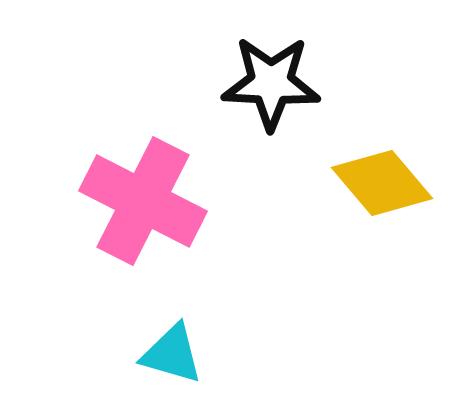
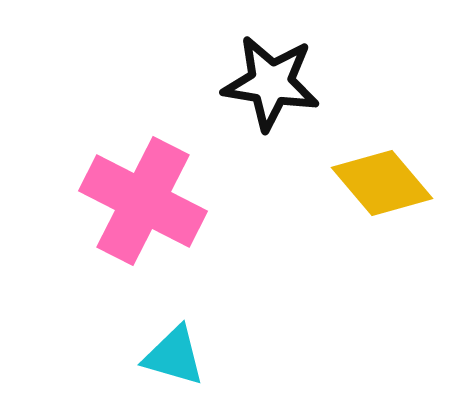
black star: rotated 6 degrees clockwise
cyan triangle: moved 2 px right, 2 px down
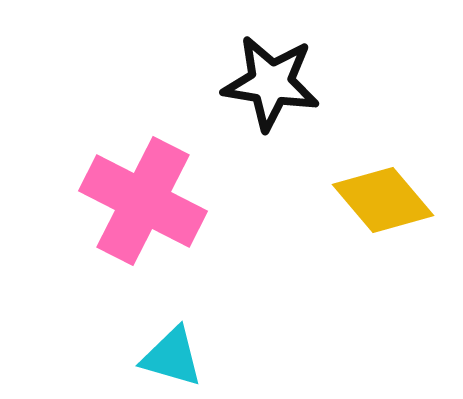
yellow diamond: moved 1 px right, 17 px down
cyan triangle: moved 2 px left, 1 px down
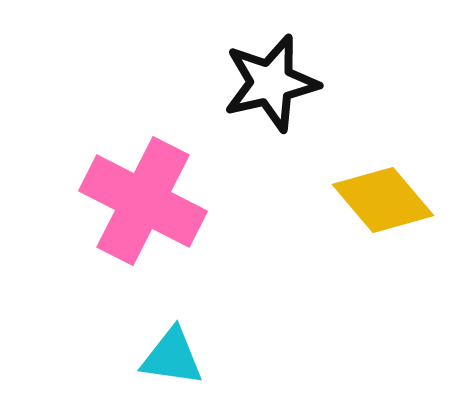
black star: rotated 22 degrees counterclockwise
cyan triangle: rotated 8 degrees counterclockwise
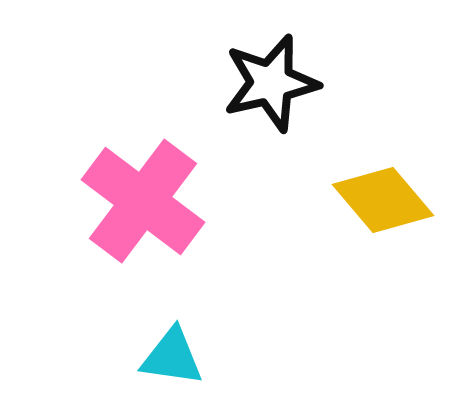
pink cross: rotated 10 degrees clockwise
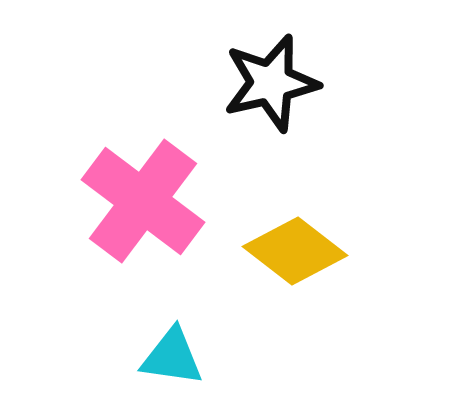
yellow diamond: moved 88 px left, 51 px down; rotated 12 degrees counterclockwise
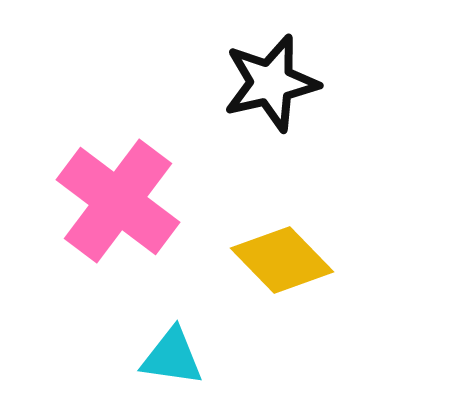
pink cross: moved 25 px left
yellow diamond: moved 13 px left, 9 px down; rotated 8 degrees clockwise
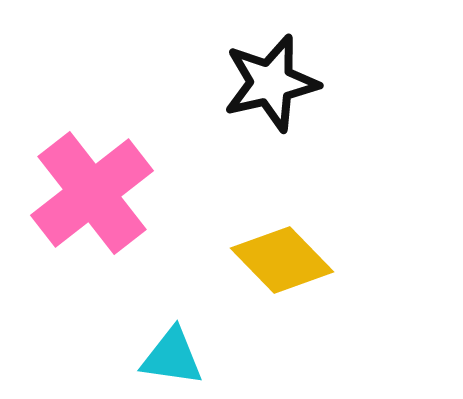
pink cross: moved 26 px left, 8 px up; rotated 15 degrees clockwise
